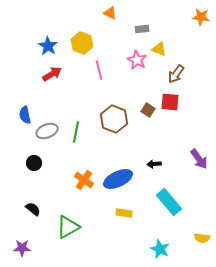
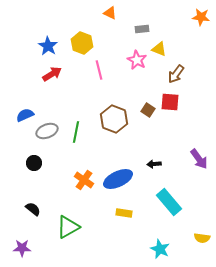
blue semicircle: rotated 78 degrees clockwise
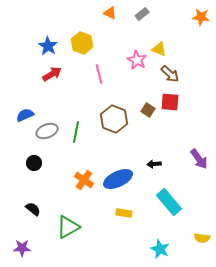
gray rectangle: moved 15 px up; rotated 32 degrees counterclockwise
pink line: moved 4 px down
brown arrow: moved 6 px left; rotated 84 degrees counterclockwise
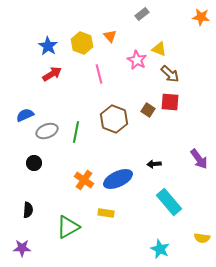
orange triangle: moved 23 px down; rotated 24 degrees clockwise
black semicircle: moved 5 px left, 1 px down; rotated 56 degrees clockwise
yellow rectangle: moved 18 px left
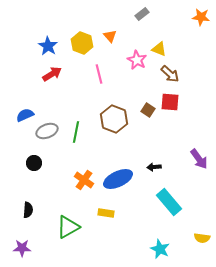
black arrow: moved 3 px down
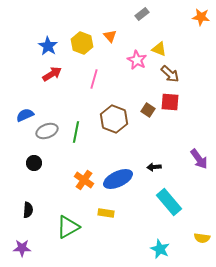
pink line: moved 5 px left, 5 px down; rotated 30 degrees clockwise
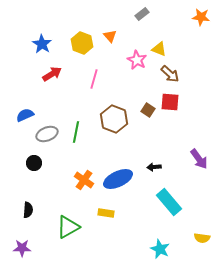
blue star: moved 6 px left, 2 px up
gray ellipse: moved 3 px down
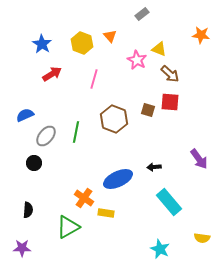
orange star: moved 18 px down
brown square: rotated 16 degrees counterclockwise
gray ellipse: moved 1 px left, 2 px down; rotated 30 degrees counterclockwise
orange cross: moved 18 px down
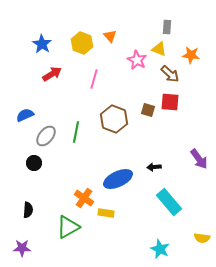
gray rectangle: moved 25 px right, 13 px down; rotated 48 degrees counterclockwise
orange star: moved 10 px left, 20 px down
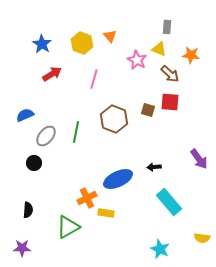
orange cross: moved 3 px right; rotated 30 degrees clockwise
